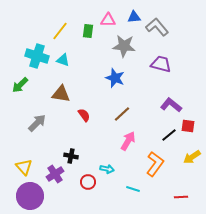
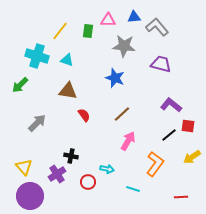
cyan triangle: moved 4 px right
brown triangle: moved 7 px right, 3 px up
purple cross: moved 2 px right
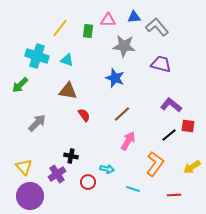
yellow line: moved 3 px up
yellow arrow: moved 10 px down
red line: moved 7 px left, 2 px up
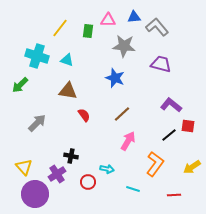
purple circle: moved 5 px right, 2 px up
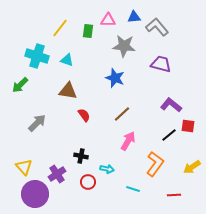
black cross: moved 10 px right
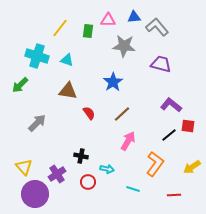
blue star: moved 2 px left, 4 px down; rotated 18 degrees clockwise
red semicircle: moved 5 px right, 2 px up
